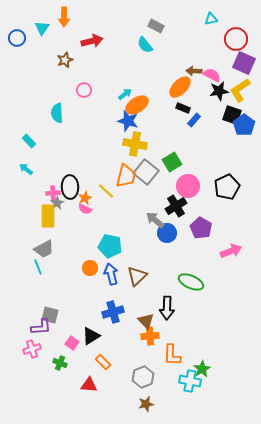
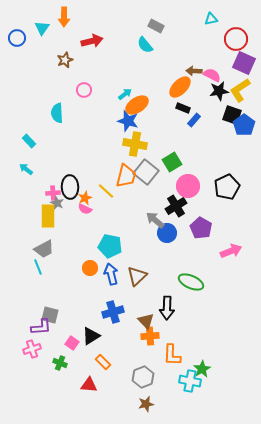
gray star at (57, 203): rotated 16 degrees counterclockwise
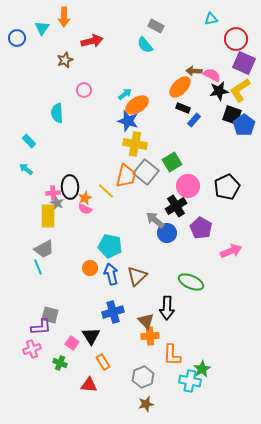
black triangle at (91, 336): rotated 30 degrees counterclockwise
orange rectangle at (103, 362): rotated 14 degrees clockwise
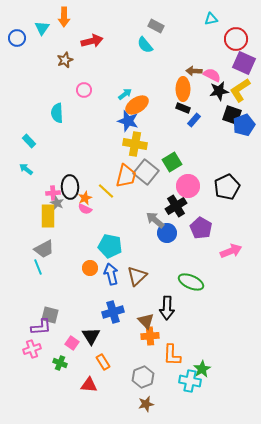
orange ellipse at (180, 87): moved 3 px right, 2 px down; rotated 45 degrees counterclockwise
blue pentagon at (244, 125): rotated 15 degrees clockwise
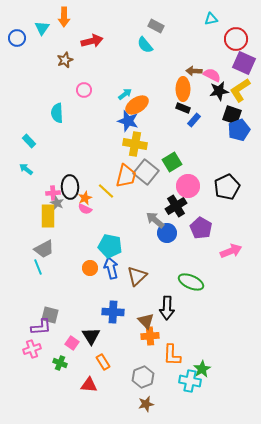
blue pentagon at (244, 125): moved 5 px left, 5 px down
blue arrow at (111, 274): moved 6 px up
blue cross at (113, 312): rotated 20 degrees clockwise
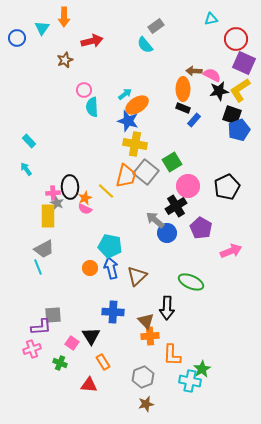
gray rectangle at (156, 26): rotated 63 degrees counterclockwise
cyan semicircle at (57, 113): moved 35 px right, 6 px up
cyan arrow at (26, 169): rotated 16 degrees clockwise
gray square at (50, 315): moved 3 px right; rotated 18 degrees counterclockwise
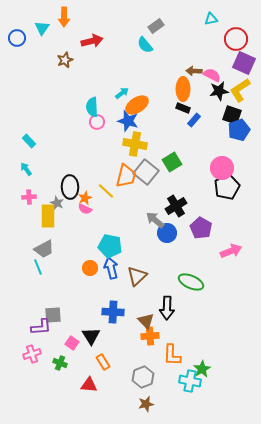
pink circle at (84, 90): moved 13 px right, 32 px down
cyan arrow at (125, 94): moved 3 px left, 1 px up
pink circle at (188, 186): moved 34 px right, 18 px up
pink cross at (53, 193): moved 24 px left, 4 px down
pink cross at (32, 349): moved 5 px down
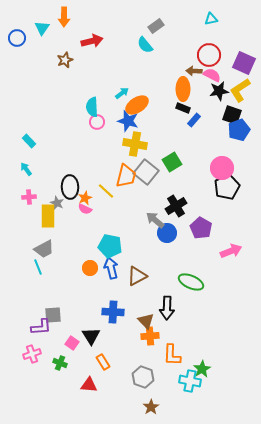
red circle at (236, 39): moved 27 px left, 16 px down
brown triangle at (137, 276): rotated 15 degrees clockwise
gray hexagon at (143, 377): rotated 20 degrees counterclockwise
brown star at (146, 404): moved 5 px right, 3 px down; rotated 21 degrees counterclockwise
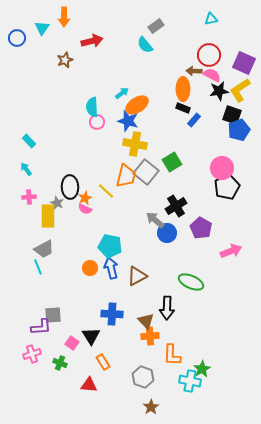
blue cross at (113, 312): moved 1 px left, 2 px down
